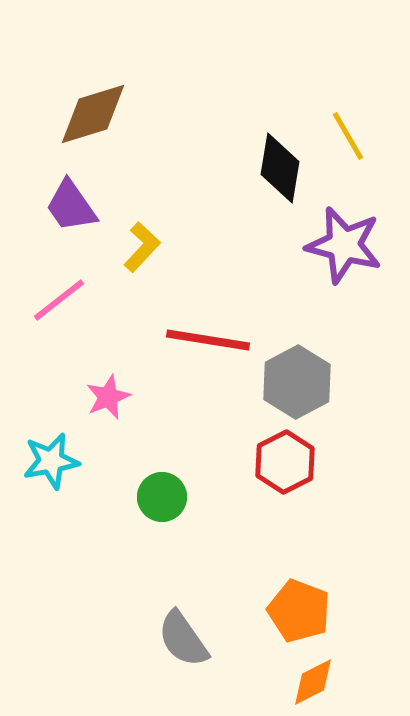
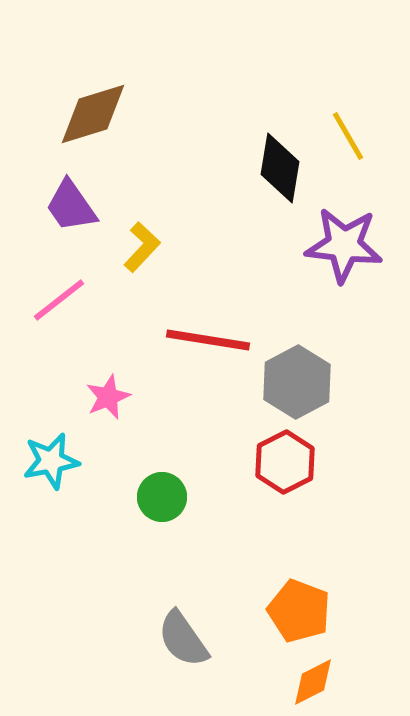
purple star: rotated 8 degrees counterclockwise
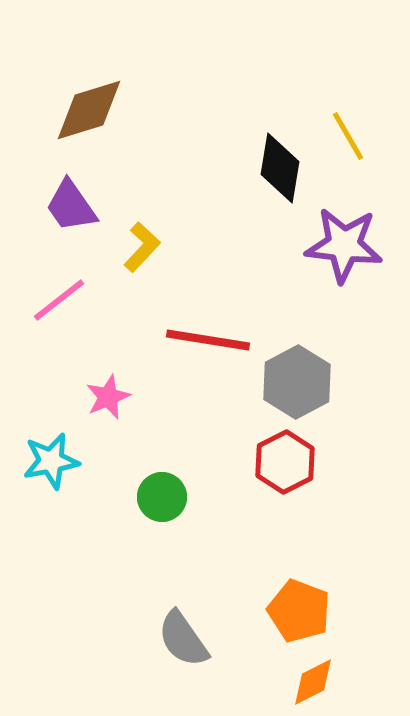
brown diamond: moved 4 px left, 4 px up
